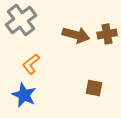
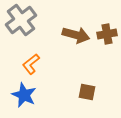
brown square: moved 7 px left, 4 px down
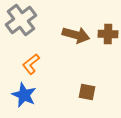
brown cross: moved 1 px right; rotated 12 degrees clockwise
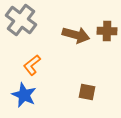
gray cross: rotated 16 degrees counterclockwise
brown cross: moved 1 px left, 3 px up
orange L-shape: moved 1 px right, 1 px down
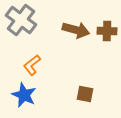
brown arrow: moved 5 px up
brown square: moved 2 px left, 2 px down
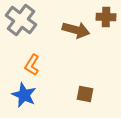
brown cross: moved 1 px left, 14 px up
orange L-shape: rotated 20 degrees counterclockwise
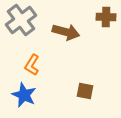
gray cross: rotated 16 degrees clockwise
brown arrow: moved 10 px left, 2 px down
brown square: moved 3 px up
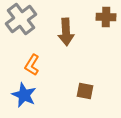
gray cross: moved 1 px up
brown arrow: rotated 72 degrees clockwise
